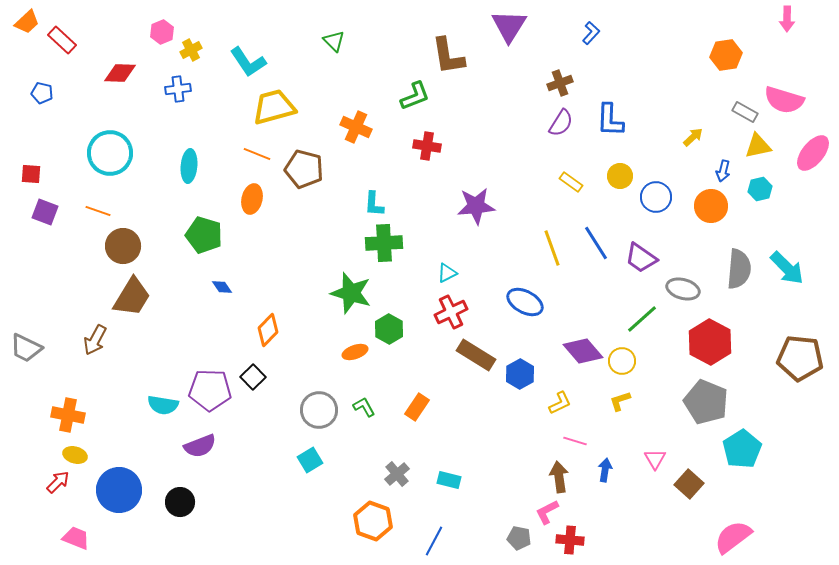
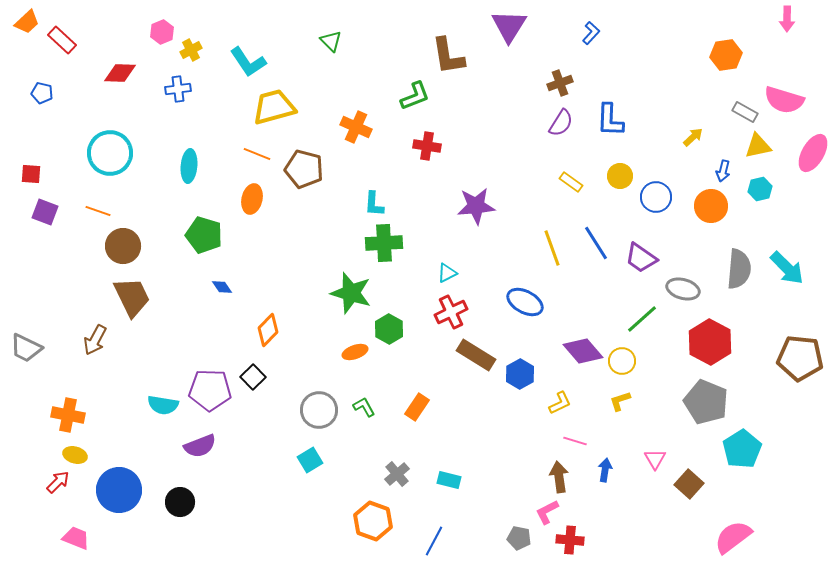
green triangle at (334, 41): moved 3 px left
pink ellipse at (813, 153): rotated 9 degrees counterclockwise
brown trapezoid at (132, 297): rotated 57 degrees counterclockwise
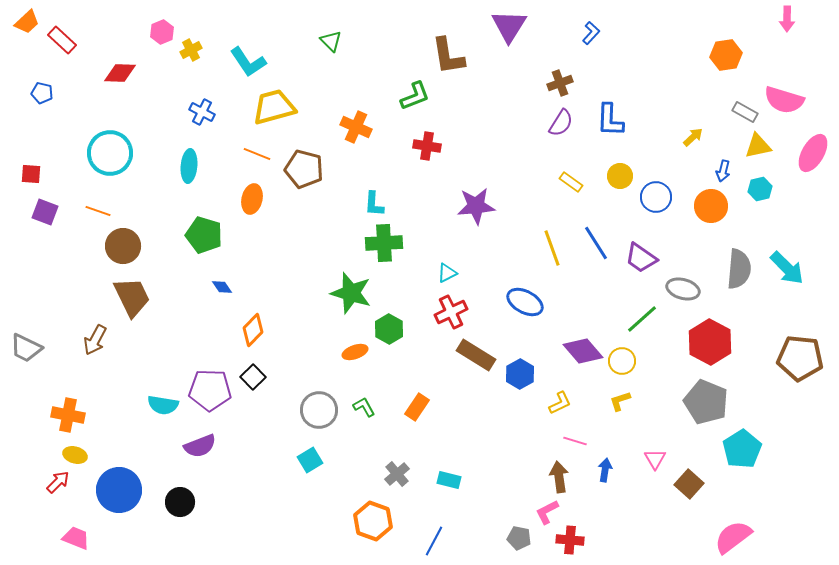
blue cross at (178, 89): moved 24 px right, 23 px down; rotated 35 degrees clockwise
orange diamond at (268, 330): moved 15 px left
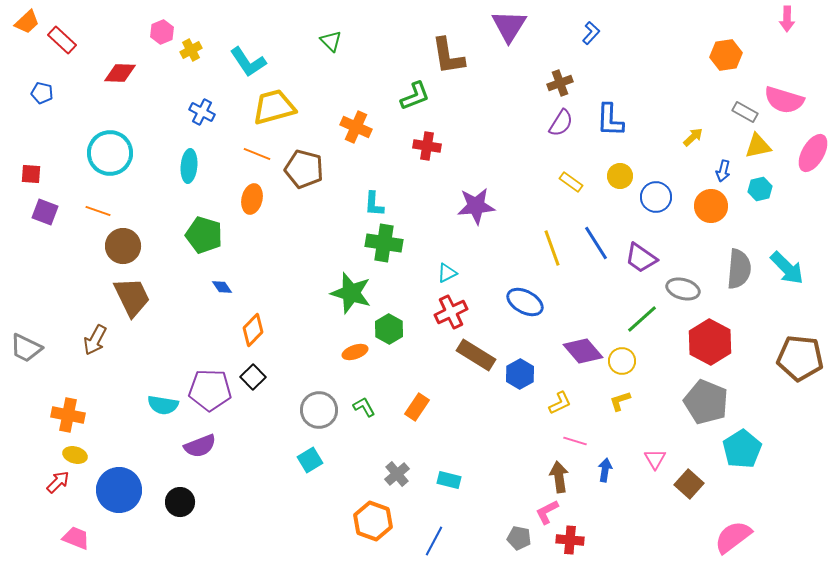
green cross at (384, 243): rotated 12 degrees clockwise
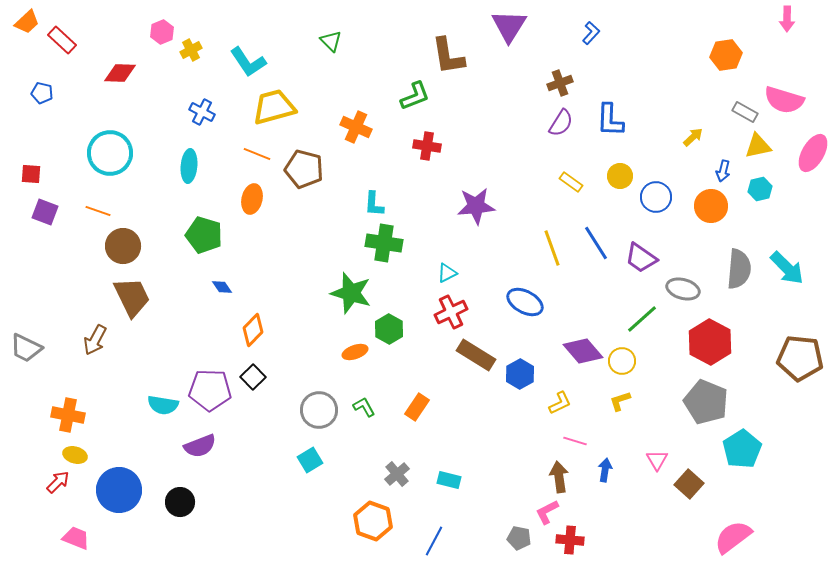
pink triangle at (655, 459): moved 2 px right, 1 px down
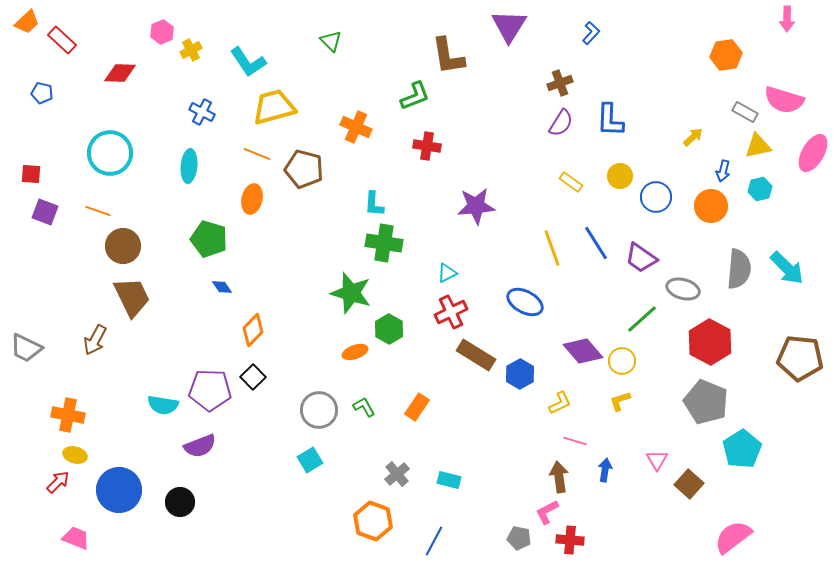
green pentagon at (204, 235): moved 5 px right, 4 px down
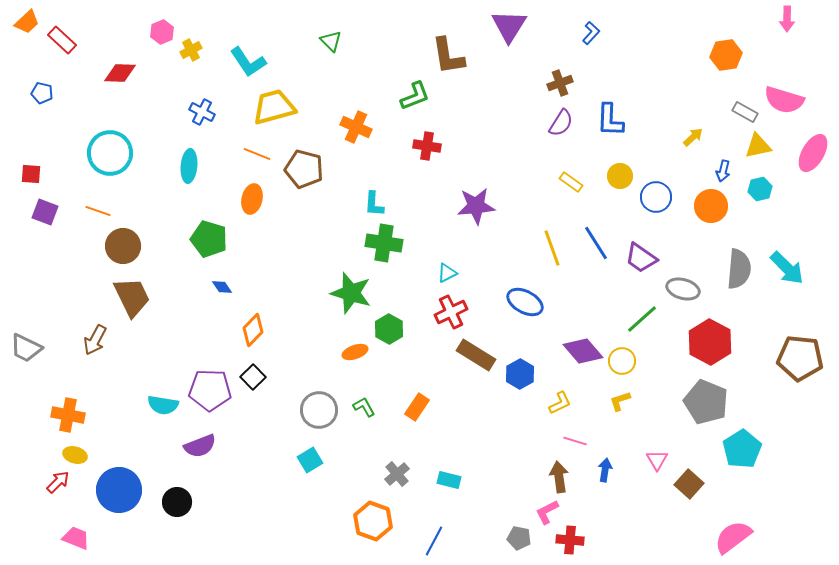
black circle at (180, 502): moved 3 px left
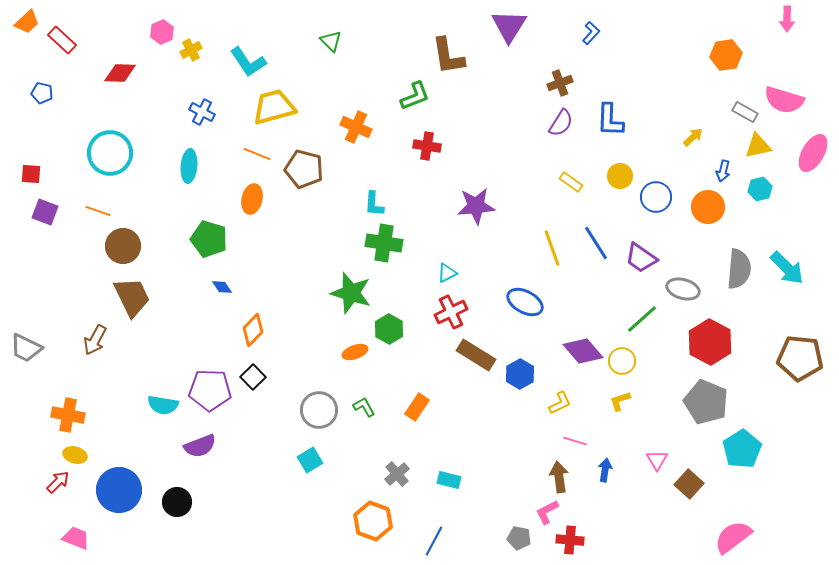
orange circle at (711, 206): moved 3 px left, 1 px down
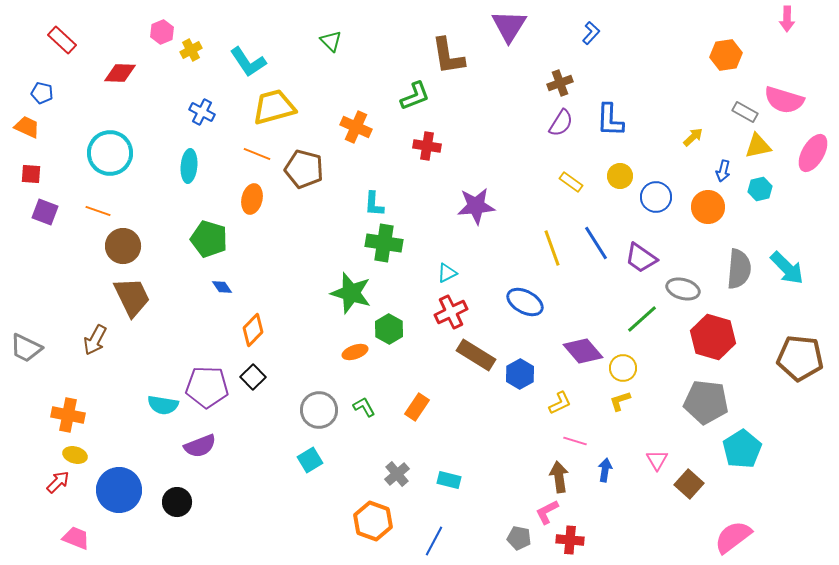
orange trapezoid at (27, 22): moved 105 px down; rotated 112 degrees counterclockwise
red hexagon at (710, 342): moved 3 px right, 5 px up; rotated 12 degrees counterclockwise
yellow circle at (622, 361): moved 1 px right, 7 px down
purple pentagon at (210, 390): moved 3 px left, 3 px up
gray pentagon at (706, 402): rotated 15 degrees counterclockwise
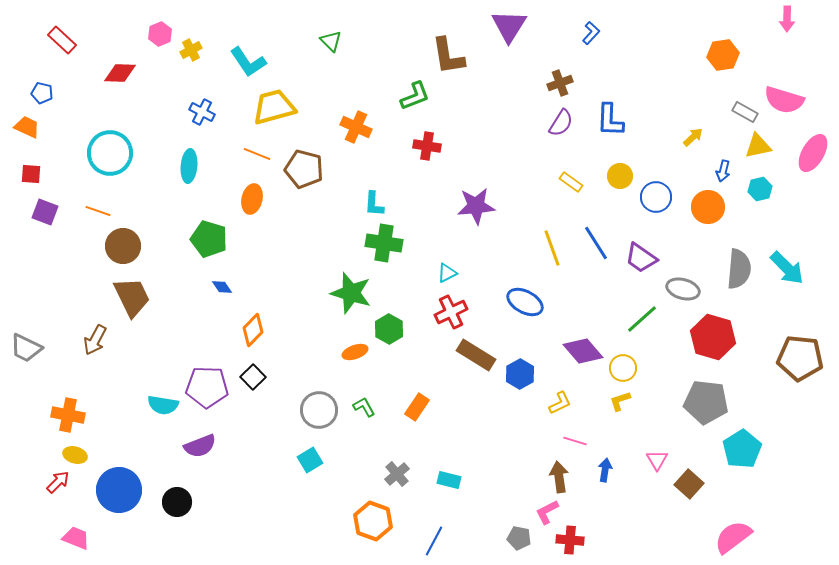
pink hexagon at (162, 32): moved 2 px left, 2 px down
orange hexagon at (726, 55): moved 3 px left
